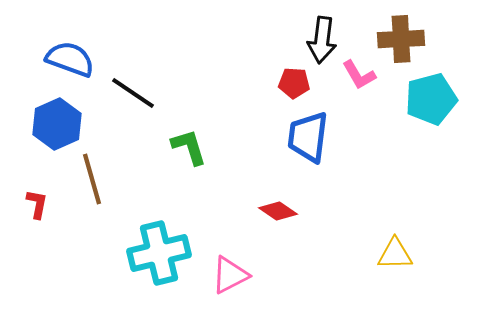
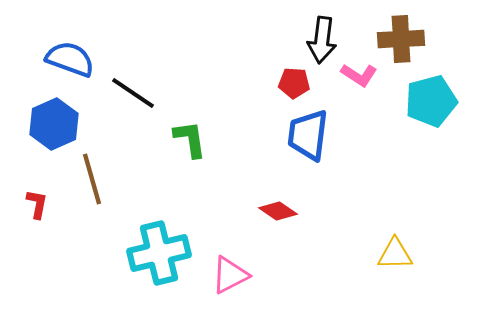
pink L-shape: rotated 27 degrees counterclockwise
cyan pentagon: moved 2 px down
blue hexagon: moved 3 px left
blue trapezoid: moved 2 px up
green L-shape: moved 1 px right, 8 px up; rotated 9 degrees clockwise
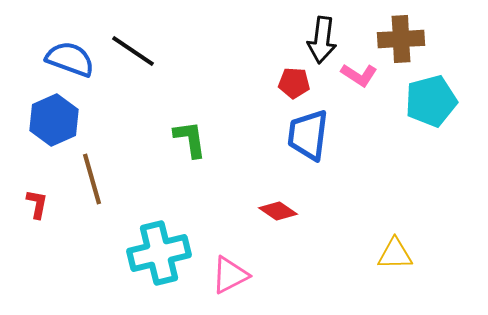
black line: moved 42 px up
blue hexagon: moved 4 px up
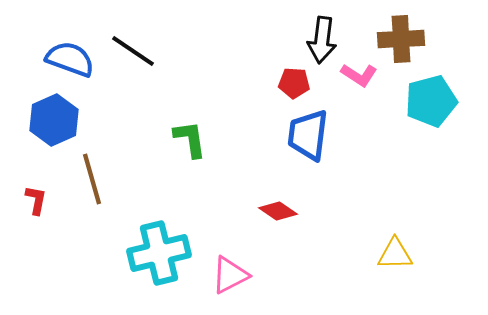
red L-shape: moved 1 px left, 4 px up
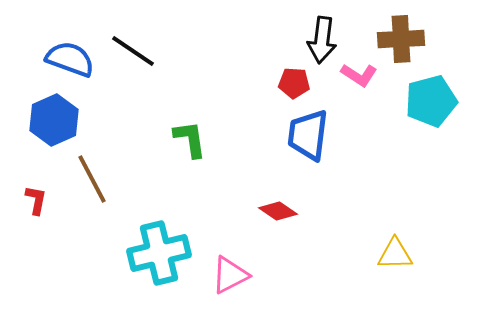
brown line: rotated 12 degrees counterclockwise
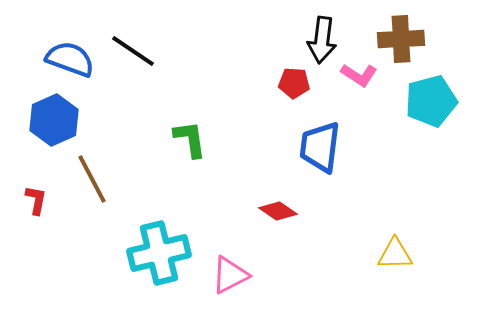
blue trapezoid: moved 12 px right, 12 px down
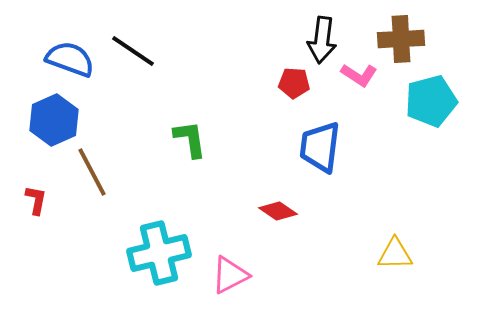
brown line: moved 7 px up
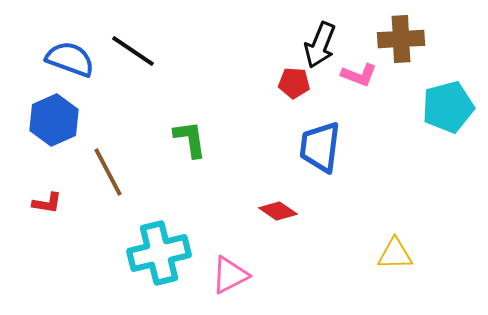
black arrow: moved 2 px left, 5 px down; rotated 15 degrees clockwise
pink L-shape: rotated 12 degrees counterclockwise
cyan pentagon: moved 17 px right, 6 px down
brown line: moved 16 px right
red L-shape: moved 11 px right, 3 px down; rotated 88 degrees clockwise
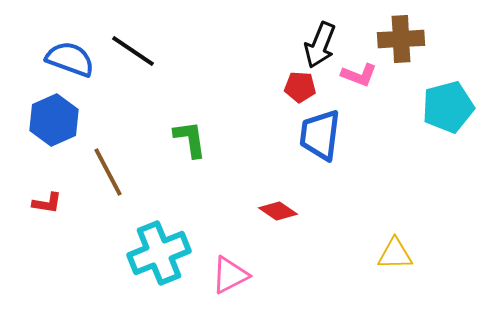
red pentagon: moved 6 px right, 4 px down
blue trapezoid: moved 12 px up
cyan cross: rotated 8 degrees counterclockwise
